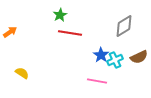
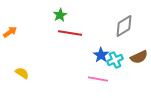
pink line: moved 1 px right, 2 px up
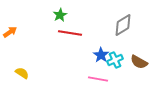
gray diamond: moved 1 px left, 1 px up
brown semicircle: moved 5 px down; rotated 54 degrees clockwise
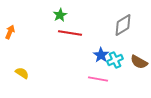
orange arrow: rotated 32 degrees counterclockwise
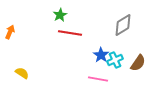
brown semicircle: moved 1 px left, 1 px down; rotated 84 degrees counterclockwise
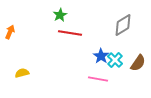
blue star: moved 1 px down
cyan cross: rotated 21 degrees counterclockwise
yellow semicircle: rotated 48 degrees counterclockwise
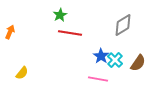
yellow semicircle: rotated 144 degrees clockwise
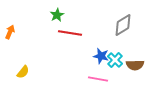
green star: moved 3 px left
blue star: rotated 21 degrees counterclockwise
brown semicircle: moved 3 px left, 2 px down; rotated 54 degrees clockwise
yellow semicircle: moved 1 px right, 1 px up
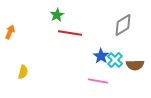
blue star: rotated 21 degrees clockwise
yellow semicircle: rotated 24 degrees counterclockwise
pink line: moved 2 px down
